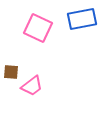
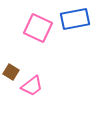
blue rectangle: moved 7 px left
brown square: rotated 28 degrees clockwise
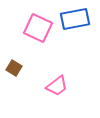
brown square: moved 3 px right, 4 px up
pink trapezoid: moved 25 px right
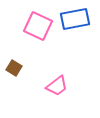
pink square: moved 2 px up
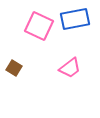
pink square: moved 1 px right
pink trapezoid: moved 13 px right, 18 px up
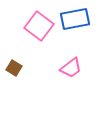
pink square: rotated 12 degrees clockwise
pink trapezoid: moved 1 px right
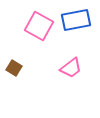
blue rectangle: moved 1 px right, 1 px down
pink square: rotated 8 degrees counterclockwise
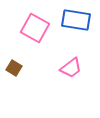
blue rectangle: rotated 20 degrees clockwise
pink square: moved 4 px left, 2 px down
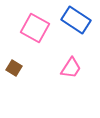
blue rectangle: rotated 24 degrees clockwise
pink trapezoid: rotated 20 degrees counterclockwise
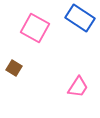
blue rectangle: moved 4 px right, 2 px up
pink trapezoid: moved 7 px right, 19 px down
